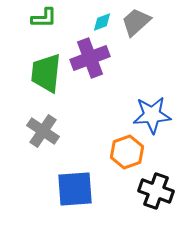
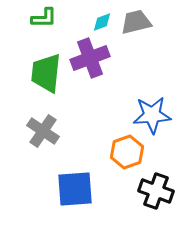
gray trapezoid: rotated 28 degrees clockwise
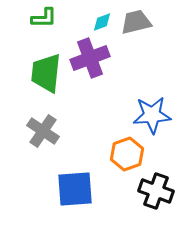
orange hexagon: moved 2 px down
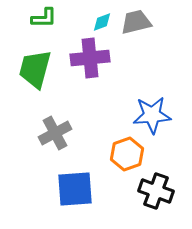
purple cross: rotated 15 degrees clockwise
green trapezoid: moved 11 px left, 4 px up; rotated 9 degrees clockwise
gray cross: moved 12 px right, 2 px down; rotated 28 degrees clockwise
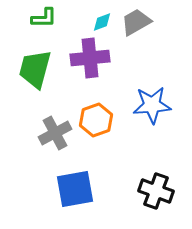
gray trapezoid: rotated 16 degrees counterclockwise
blue star: moved 10 px up
orange hexagon: moved 31 px left, 34 px up
blue square: rotated 6 degrees counterclockwise
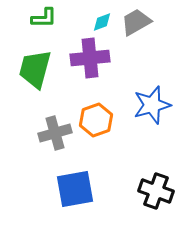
blue star: rotated 12 degrees counterclockwise
gray cross: rotated 12 degrees clockwise
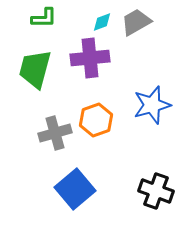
blue square: rotated 30 degrees counterclockwise
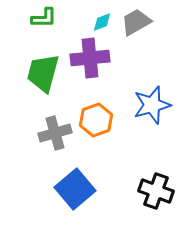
green trapezoid: moved 8 px right, 4 px down
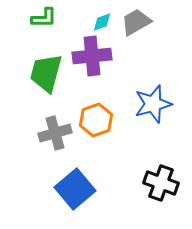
purple cross: moved 2 px right, 2 px up
green trapezoid: moved 3 px right
blue star: moved 1 px right, 1 px up
black cross: moved 5 px right, 8 px up
